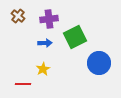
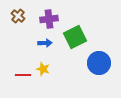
yellow star: rotated 24 degrees counterclockwise
red line: moved 9 px up
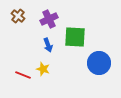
purple cross: rotated 18 degrees counterclockwise
green square: rotated 30 degrees clockwise
blue arrow: moved 3 px right, 2 px down; rotated 72 degrees clockwise
red line: rotated 21 degrees clockwise
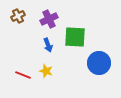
brown cross: rotated 24 degrees clockwise
yellow star: moved 3 px right, 2 px down
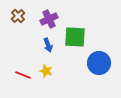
brown cross: rotated 16 degrees counterclockwise
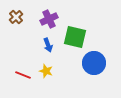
brown cross: moved 2 px left, 1 px down
green square: rotated 10 degrees clockwise
blue circle: moved 5 px left
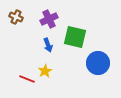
brown cross: rotated 24 degrees counterclockwise
blue circle: moved 4 px right
yellow star: moved 1 px left; rotated 24 degrees clockwise
red line: moved 4 px right, 4 px down
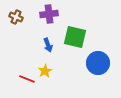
purple cross: moved 5 px up; rotated 18 degrees clockwise
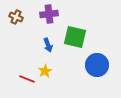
blue circle: moved 1 px left, 2 px down
